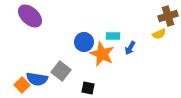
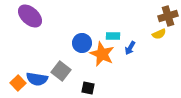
blue circle: moved 2 px left, 1 px down
orange square: moved 4 px left, 2 px up
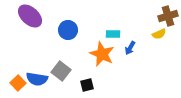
cyan rectangle: moved 2 px up
blue circle: moved 14 px left, 13 px up
black square: moved 1 px left, 3 px up; rotated 24 degrees counterclockwise
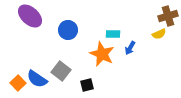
blue semicircle: rotated 25 degrees clockwise
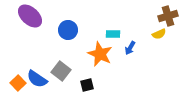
orange star: moved 2 px left
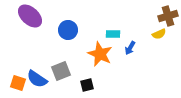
gray square: rotated 30 degrees clockwise
orange square: rotated 28 degrees counterclockwise
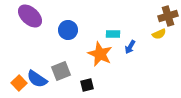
blue arrow: moved 1 px up
orange square: moved 1 px right; rotated 28 degrees clockwise
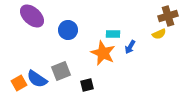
purple ellipse: moved 2 px right
orange star: moved 3 px right, 1 px up
orange square: rotated 14 degrees clockwise
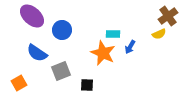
brown cross: rotated 18 degrees counterclockwise
blue circle: moved 6 px left
blue semicircle: moved 26 px up
black square: rotated 16 degrees clockwise
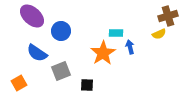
brown cross: rotated 18 degrees clockwise
blue circle: moved 1 px left, 1 px down
cyan rectangle: moved 3 px right, 1 px up
blue arrow: rotated 136 degrees clockwise
orange star: rotated 15 degrees clockwise
